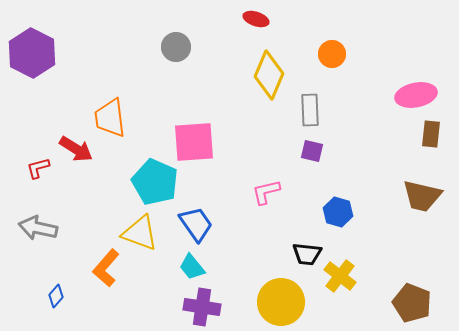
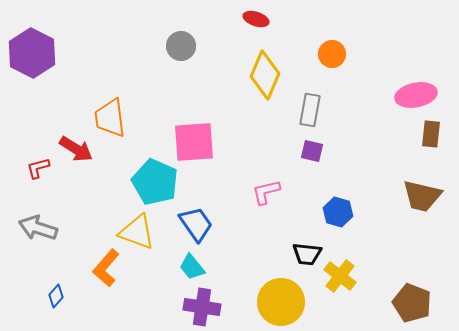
gray circle: moved 5 px right, 1 px up
yellow diamond: moved 4 px left
gray rectangle: rotated 12 degrees clockwise
gray arrow: rotated 6 degrees clockwise
yellow triangle: moved 3 px left, 1 px up
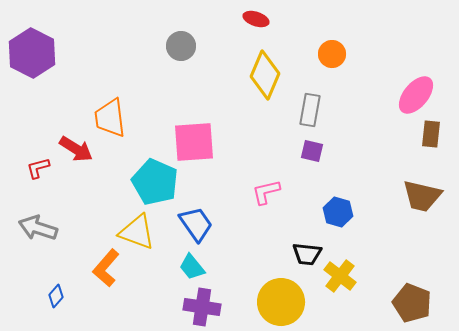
pink ellipse: rotated 39 degrees counterclockwise
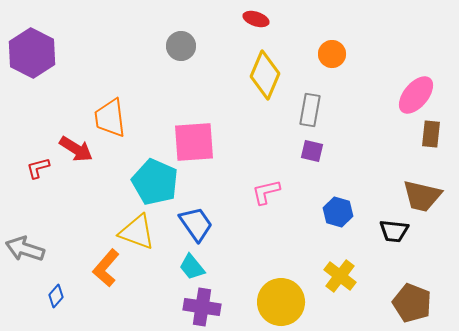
gray arrow: moved 13 px left, 21 px down
black trapezoid: moved 87 px right, 23 px up
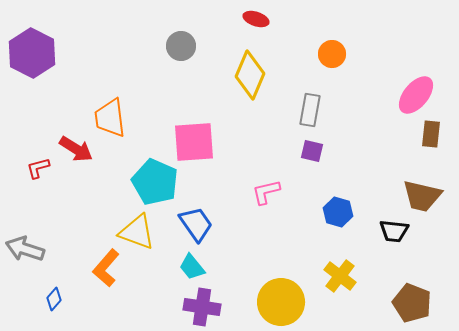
yellow diamond: moved 15 px left
blue diamond: moved 2 px left, 3 px down
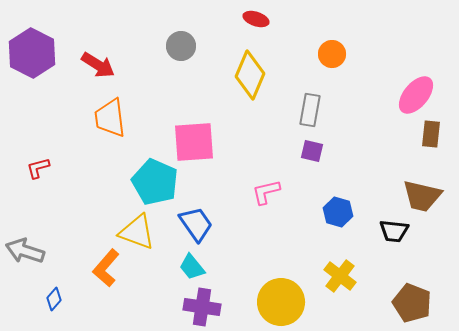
red arrow: moved 22 px right, 84 px up
gray arrow: moved 2 px down
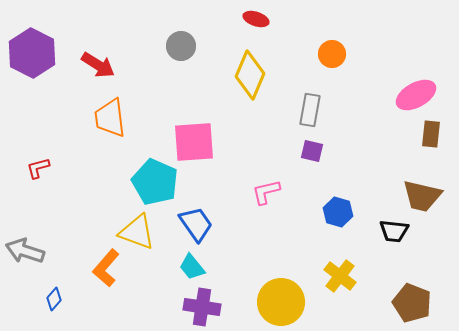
pink ellipse: rotated 21 degrees clockwise
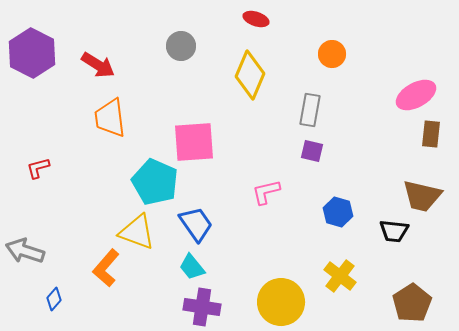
brown pentagon: rotated 18 degrees clockwise
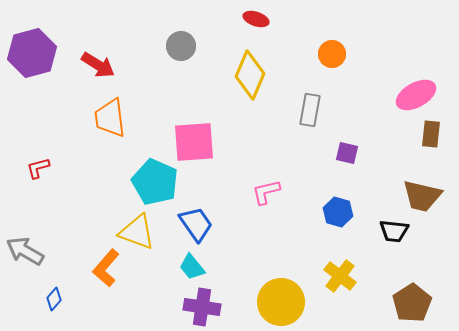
purple hexagon: rotated 18 degrees clockwise
purple square: moved 35 px right, 2 px down
gray arrow: rotated 12 degrees clockwise
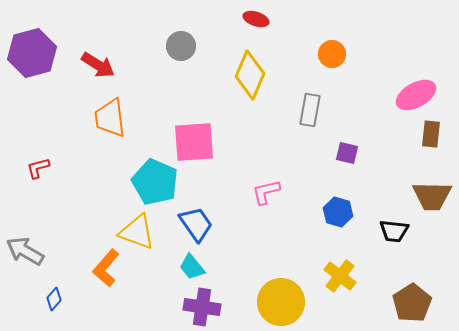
brown trapezoid: moved 10 px right; rotated 12 degrees counterclockwise
